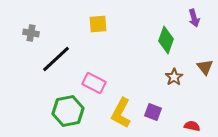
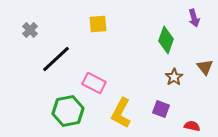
gray cross: moved 1 px left, 3 px up; rotated 35 degrees clockwise
purple square: moved 8 px right, 3 px up
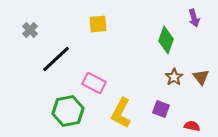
brown triangle: moved 4 px left, 10 px down
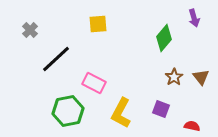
green diamond: moved 2 px left, 2 px up; rotated 20 degrees clockwise
